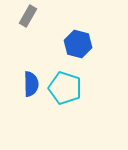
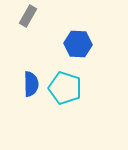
blue hexagon: rotated 12 degrees counterclockwise
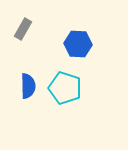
gray rectangle: moved 5 px left, 13 px down
blue semicircle: moved 3 px left, 2 px down
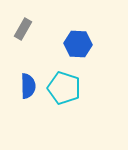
cyan pentagon: moved 1 px left
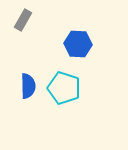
gray rectangle: moved 9 px up
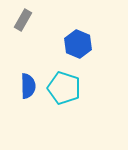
blue hexagon: rotated 20 degrees clockwise
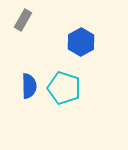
blue hexagon: moved 3 px right, 2 px up; rotated 8 degrees clockwise
blue semicircle: moved 1 px right
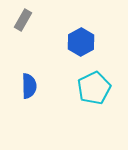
cyan pentagon: moved 30 px right; rotated 28 degrees clockwise
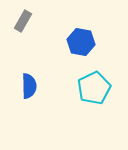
gray rectangle: moved 1 px down
blue hexagon: rotated 20 degrees counterclockwise
